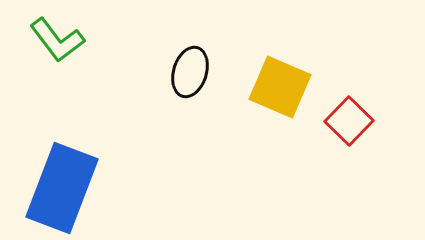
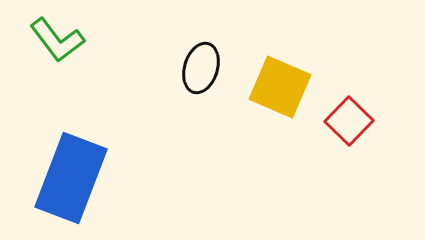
black ellipse: moved 11 px right, 4 px up
blue rectangle: moved 9 px right, 10 px up
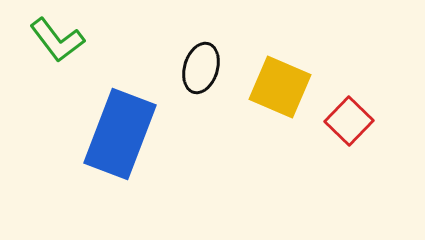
blue rectangle: moved 49 px right, 44 px up
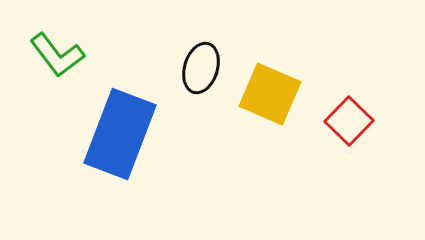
green L-shape: moved 15 px down
yellow square: moved 10 px left, 7 px down
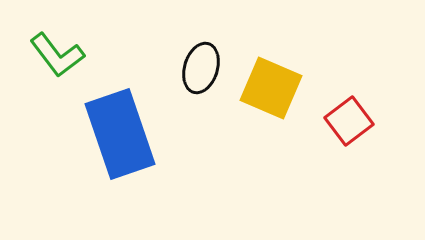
yellow square: moved 1 px right, 6 px up
red square: rotated 9 degrees clockwise
blue rectangle: rotated 40 degrees counterclockwise
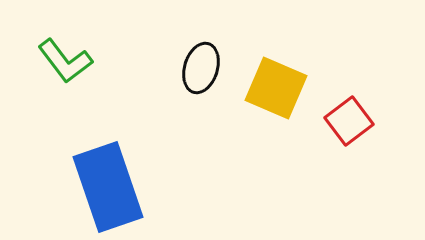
green L-shape: moved 8 px right, 6 px down
yellow square: moved 5 px right
blue rectangle: moved 12 px left, 53 px down
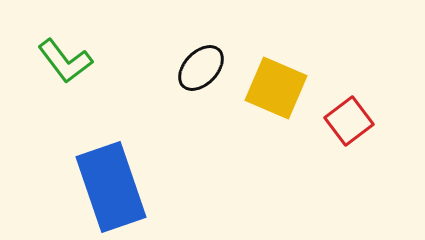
black ellipse: rotated 27 degrees clockwise
blue rectangle: moved 3 px right
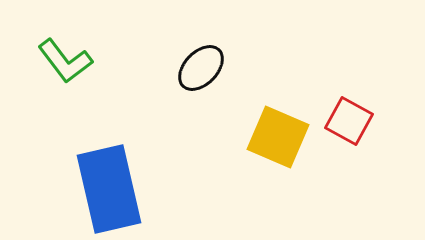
yellow square: moved 2 px right, 49 px down
red square: rotated 24 degrees counterclockwise
blue rectangle: moved 2 px left, 2 px down; rotated 6 degrees clockwise
